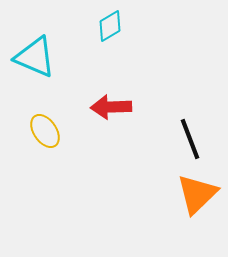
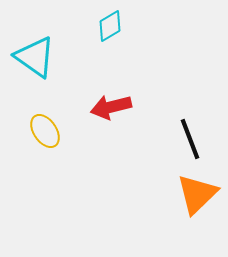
cyan triangle: rotated 12 degrees clockwise
red arrow: rotated 12 degrees counterclockwise
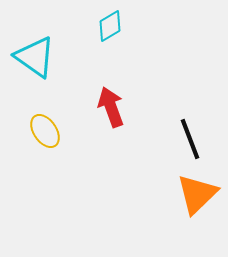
red arrow: rotated 84 degrees clockwise
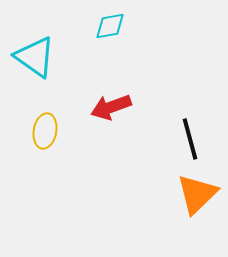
cyan diamond: rotated 20 degrees clockwise
red arrow: rotated 90 degrees counterclockwise
yellow ellipse: rotated 44 degrees clockwise
black line: rotated 6 degrees clockwise
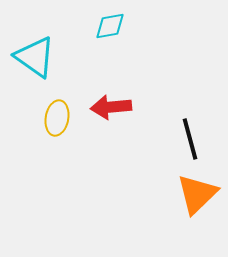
red arrow: rotated 15 degrees clockwise
yellow ellipse: moved 12 px right, 13 px up
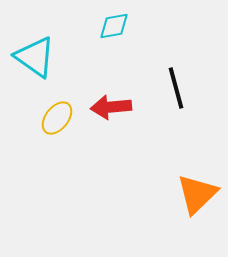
cyan diamond: moved 4 px right
yellow ellipse: rotated 28 degrees clockwise
black line: moved 14 px left, 51 px up
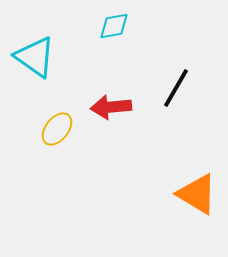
black line: rotated 45 degrees clockwise
yellow ellipse: moved 11 px down
orange triangle: rotated 45 degrees counterclockwise
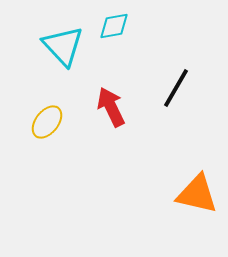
cyan triangle: moved 28 px right, 11 px up; rotated 12 degrees clockwise
red arrow: rotated 69 degrees clockwise
yellow ellipse: moved 10 px left, 7 px up
orange triangle: rotated 18 degrees counterclockwise
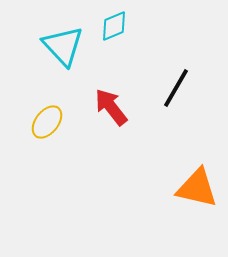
cyan diamond: rotated 12 degrees counterclockwise
red arrow: rotated 12 degrees counterclockwise
orange triangle: moved 6 px up
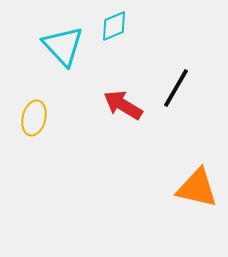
red arrow: moved 12 px right, 2 px up; rotated 21 degrees counterclockwise
yellow ellipse: moved 13 px left, 4 px up; rotated 24 degrees counterclockwise
